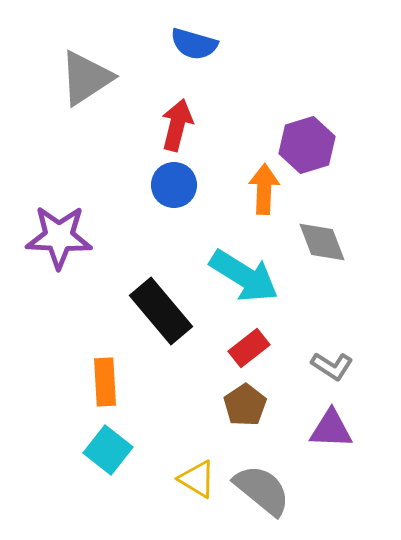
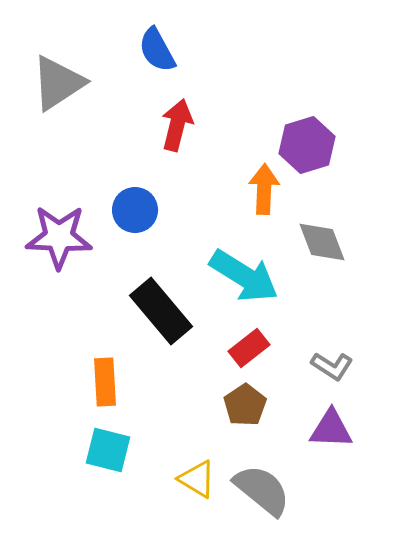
blue semicircle: moved 37 px left, 6 px down; rotated 45 degrees clockwise
gray triangle: moved 28 px left, 5 px down
blue circle: moved 39 px left, 25 px down
cyan square: rotated 24 degrees counterclockwise
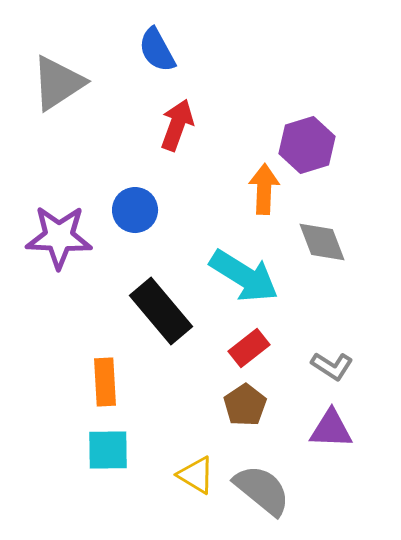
red arrow: rotated 6 degrees clockwise
cyan square: rotated 15 degrees counterclockwise
yellow triangle: moved 1 px left, 4 px up
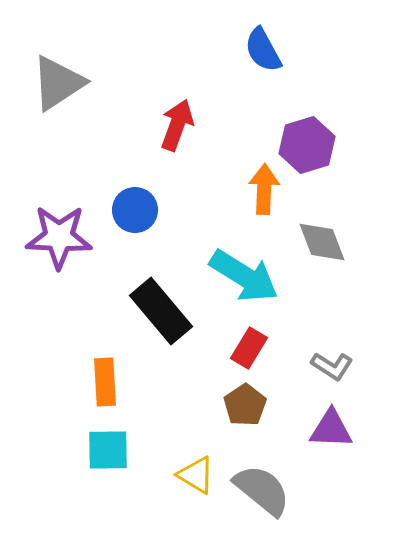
blue semicircle: moved 106 px right
red rectangle: rotated 21 degrees counterclockwise
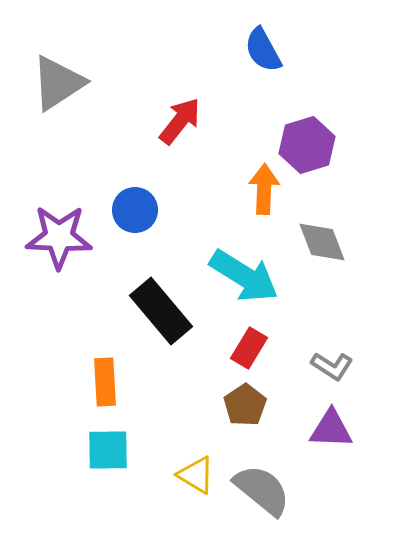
red arrow: moved 3 px right, 4 px up; rotated 18 degrees clockwise
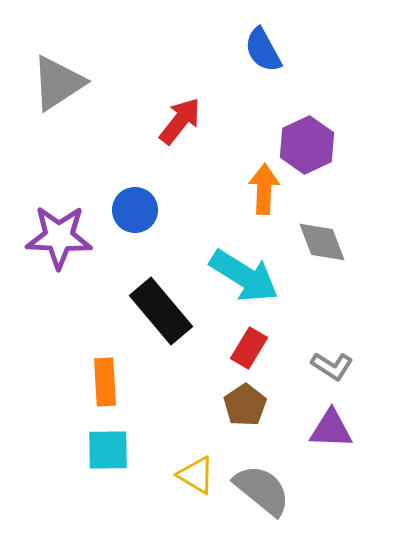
purple hexagon: rotated 8 degrees counterclockwise
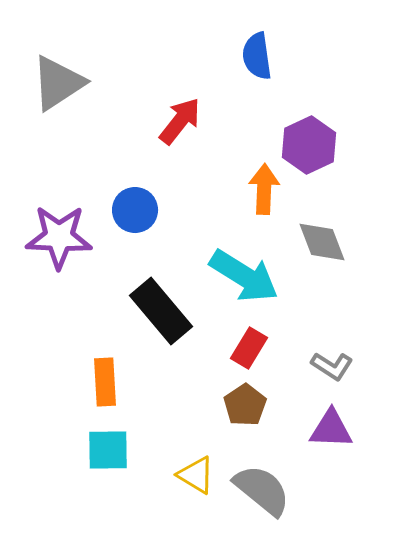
blue semicircle: moved 6 px left, 6 px down; rotated 21 degrees clockwise
purple hexagon: moved 2 px right
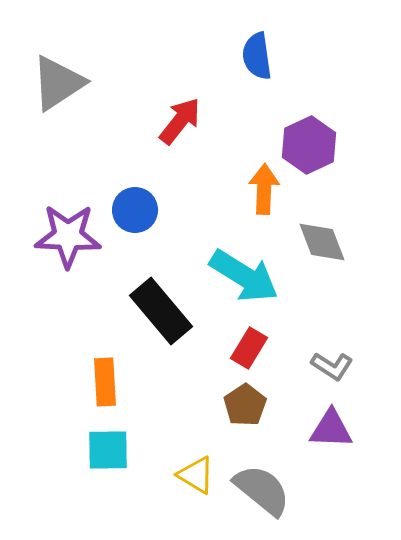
purple star: moved 9 px right, 1 px up
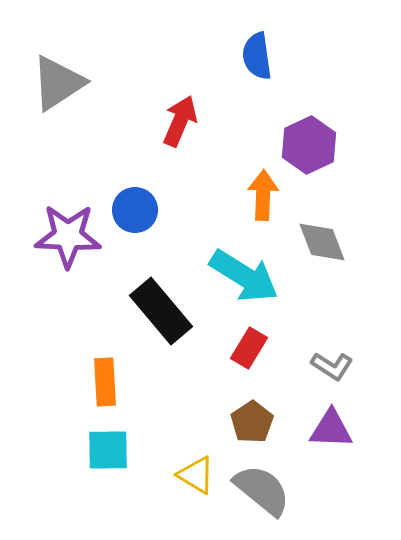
red arrow: rotated 15 degrees counterclockwise
orange arrow: moved 1 px left, 6 px down
brown pentagon: moved 7 px right, 17 px down
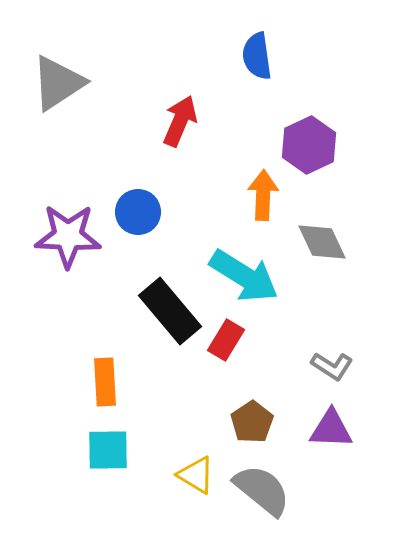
blue circle: moved 3 px right, 2 px down
gray diamond: rotated 4 degrees counterclockwise
black rectangle: moved 9 px right
red rectangle: moved 23 px left, 8 px up
